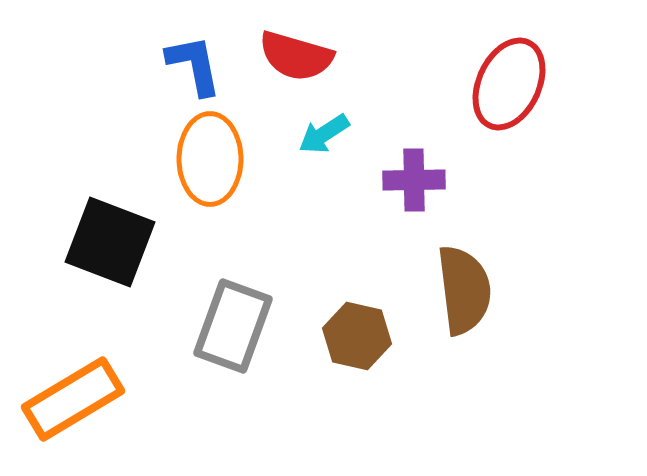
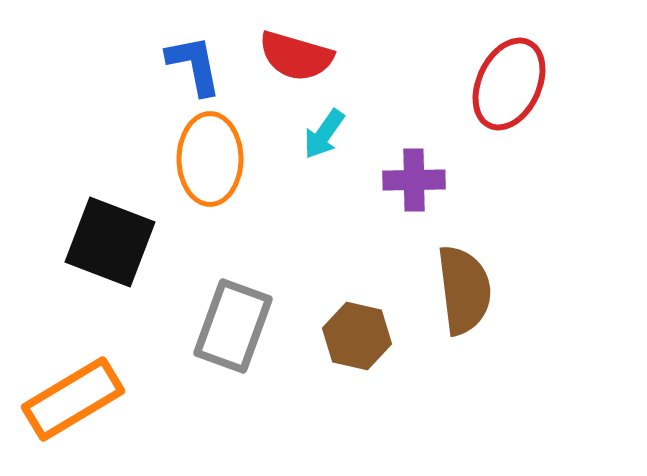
cyan arrow: rotated 22 degrees counterclockwise
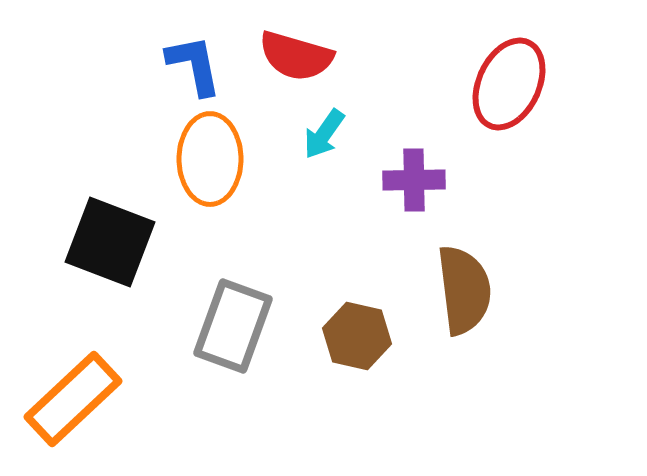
orange rectangle: rotated 12 degrees counterclockwise
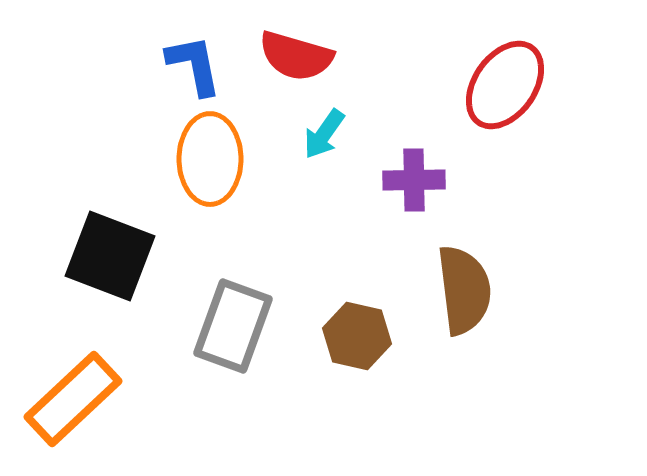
red ellipse: moved 4 px left, 1 px down; rotated 10 degrees clockwise
black square: moved 14 px down
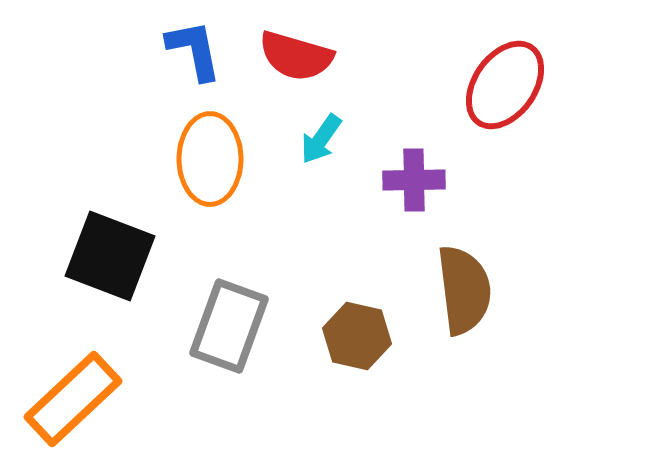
blue L-shape: moved 15 px up
cyan arrow: moved 3 px left, 5 px down
gray rectangle: moved 4 px left
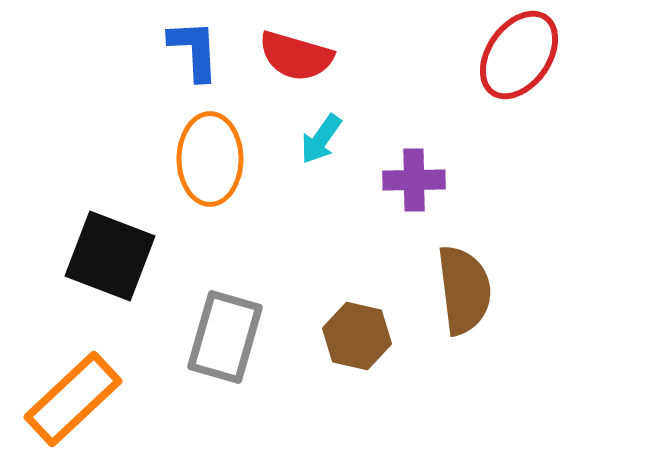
blue L-shape: rotated 8 degrees clockwise
red ellipse: moved 14 px right, 30 px up
gray rectangle: moved 4 px left, 11 px down; rotated 4 degrees counterclockwise
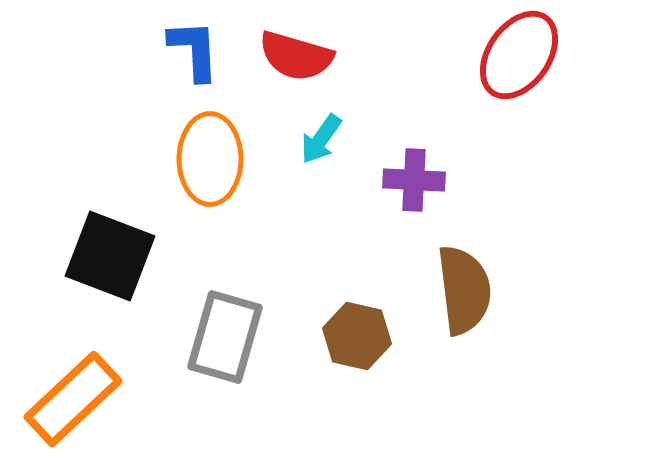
purple cross: rotated 4 degrees clockwise
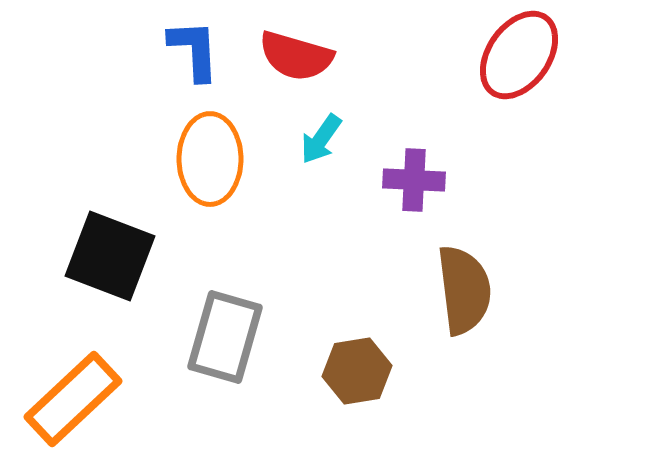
brown hexagon: moved 35 px down; rotated 22 degrees counterclockwise
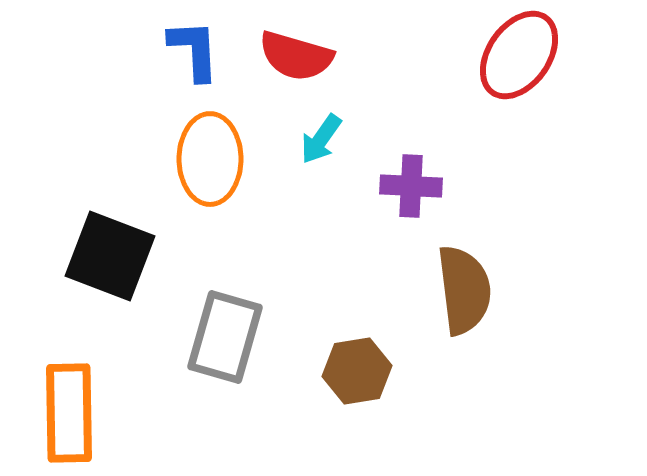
purple cross: moved 3 px left, 6 px down
orange rectangle: moved 4 px left, 14 px down; rotated 48 degrees counterclockwise
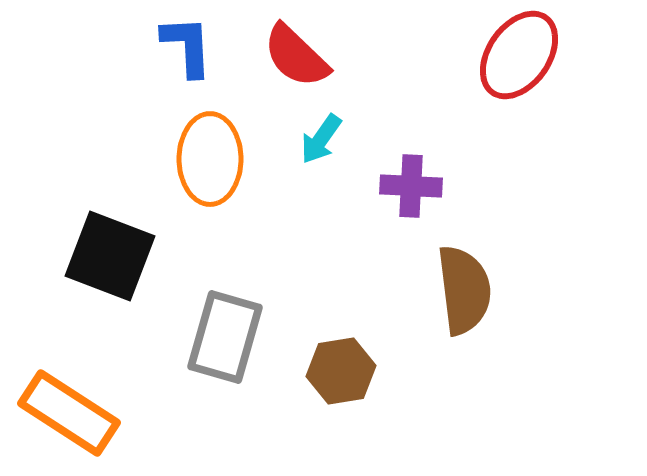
blue L-shape: moved 7 px left, 4 px up
red semicircle: rotated 28 degrees clockwise
brown hexagon: moved 16 px left
orange rectangle: rotated 56 degrees counterclockwise
